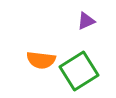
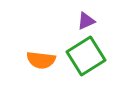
green square: moved 7 px right, 15 px up
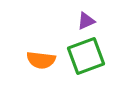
green square: rotated 12 degrees clockwise
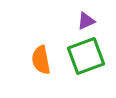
orange semicircle: rotated 72 degrees clockwise
